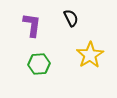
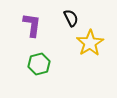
yellow star: moved 12 px up
green hexagon: rotated 10 degrees counterclockwise
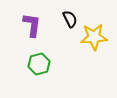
black semicircle: moved 1 px left, 1 px down
yellow star: moved 4 px right, 6 px up; rotated 28 degrees clockwise
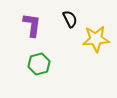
yellow star: moved 2 px right, 2 px down
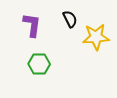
yellow star: moved 2 px up
green hexagon: rotated 15 degrees clockwise
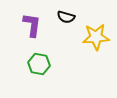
black semicircle: moved 4 px left, 2 px up; rotated 132 degrees clockwise
green hexagon: rotated 10 degrees clockwise
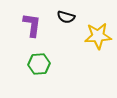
yellow star: moved 2 px right, 1 px up
green hexagon: rotated 15 degrees counterclockwise
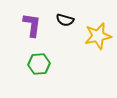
black semicircle: moved 1 px left, 3 px down
yellow star: rotated 8 degrees counterclockwise
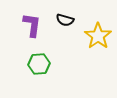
yellow star: rotated 24 degrees counterclockwise
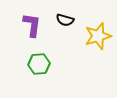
yellow star: rotated 20 degrees clockwise
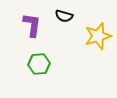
black semicircle: moved 1 px left, 4 px up
